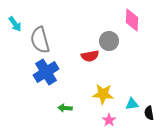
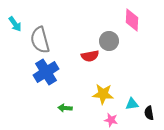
pink star: moved 2 px right; rotated 24 degrees counterclockwise
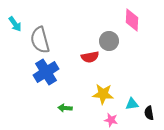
red semicircle: moved 1 px down
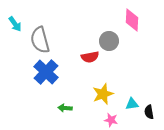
blue cross: rotated 15 degrees counterclockwise
yellow star: rotated 25 degrees counterclockwise
black semicircle: moved 1 px up
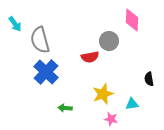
black semicircle: moved 33 px up
pink star: moved 1 px up
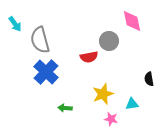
pink diamond: moved 1 px down; rotated 15 degrees counterclockwise
red semicircle: moved 1 px left
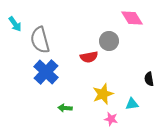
pink diamond: moved 3 px up; rotated 20 degrees counterclockwise
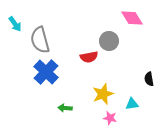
pink star: moved 1 px left, 1 px up
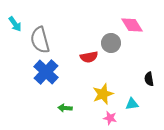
pink diamond: moved 7 px down
gray circle: moved 2 px right, 2 px down
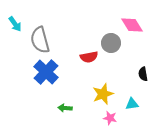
black semicircle: moved 6 px left, 5 px up
